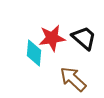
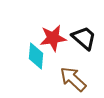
red star: moved 1 px right
cyan diamond: moved 2 px right, 3 px down
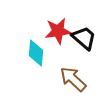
red star: moved 5 px right, 7 px up
cyan diamond: moved 3 px up
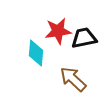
black trapezoid: rotated 52 degrees counterclockwise
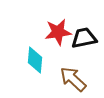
red star: moved 1 px down
cyan diamond: moved 1 px left, 7 px down
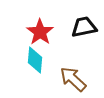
red star: moved 18 px left; rotated 28 degrees counterclockwise
black trapezoid: moved 11 px up
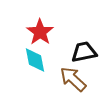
black trapezoid: moved 25 px down
cyan diamond: rotated 16 degrees counterclockwise
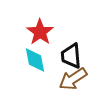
black trapezoid: moved 13 px left, 4 px down; rotated 84 degrees counterclockwise
brown arrow: rotated 76 degrees counterclockwise
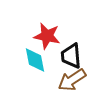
red star: moved 7 px right, 4 px down; rotated 24 degrees counterclockwise
brown arrow: moved 1 px left, 1 px down
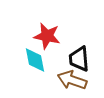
black trapezoid: moved 8 px right, 3 px down
brown arrow: rotated 52 degrees clockwise
